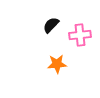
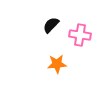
pink cross: rotated 15 degrees clockwise
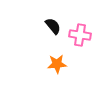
black semicircle: moved 2 px right, 1 px down; rotated 96 degrees clockwise
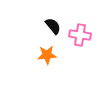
orange star: moved 10 px left, 9 px up
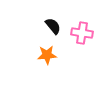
pink cross: moved 2 px right, 2 px up
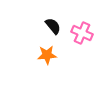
pink cross: rotated 15 degrees clockwise
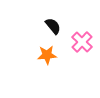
pink cross: moved 9 px down; rotated 20 degrees clockwise
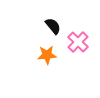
pink cross: moved 4 px left
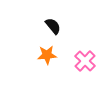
pink cross: moved 7 px right, 19 px down
